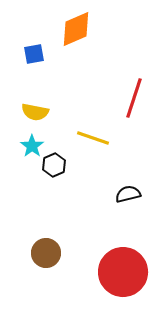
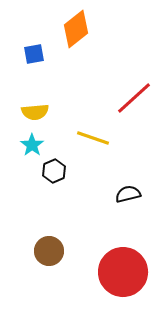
orange diamond: rotated 15 degrees counterclockwise
red line: rotated 30 degrees clockwise
yellow semicircle: rotated 16 degrees counterclockwise
cyan star: moved 1 px up
black hexagon: moved 6 px down
brown circle: moved 3 px right, 2 px up
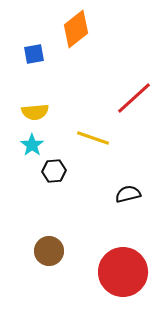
black hexagon: rotated 20 degrees clockwise
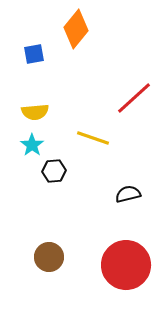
orange diamond: rotated 12 degrees counterclockwise
brown circle: moved 6 px down
red circle: moved 3 px right, 7 px up
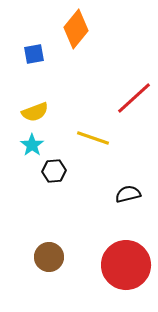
yellow semicircle: rotated 16 degrees counterclockwise
